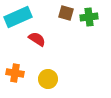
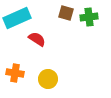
cyan rectangle: moved 1 px left, 1 px down
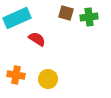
orange cross: moved 1 px right, 2 px down
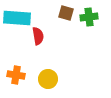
cyan rectangle: rotated 28 degrees clockwise
red semicircle: moved 1 px right, 3 px up; rotated 48 degrees clockwise
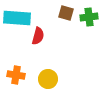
red semicircle: rotated 24 degrees clockwise
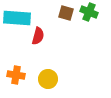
green cross: moved 5 px up; rotated 30 degrees clockwise
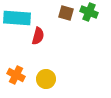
orange cross: rotated 18 degrees clockwise
yellow circle: moved 2 px left
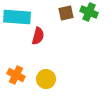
brown square: rotated 28 degrees counterclockwise
cyan rectangle: moved 1 px up
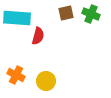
green cross: moved 2 px right, 2 px down
cyan rectangle: moved 1 px down
yellow circle: moved 2 px down
